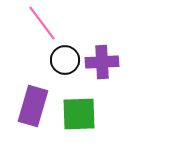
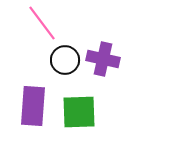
purple cross: moved 1 px right, 3 px up; rotated 16 degrees clockwise
purple rectangle: rotated 12 degrees counterclockwise
green square: moved 2 px up
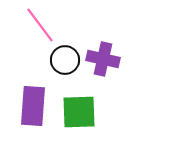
pink line: moved 2 px left, 2 px down
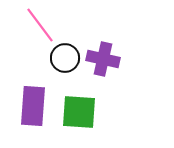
black circle: moved 2 px up
green square: rotated 6 degrees clockwise
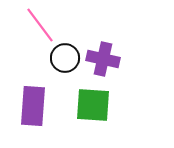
green square: moved 14 px right, 7 px up
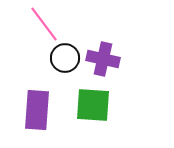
pink line: moved 4 px right, 1 px up
purple rectangle: moved 4 px right, 4 px down
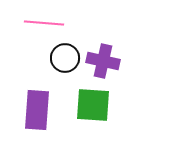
pink line: moved 1 px up; rotated 48 degrees counterclockwise
purple cross: moved 2 px down
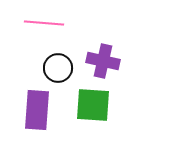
black circle: moved 7 px left, 10 px down
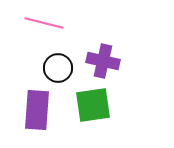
pink line: rotated 9 degrees clockwise
green square: rotated 12 degrees counterclockwise
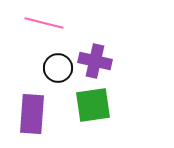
purple cross: moved 8 px left
purple rectangle: moved 5 px left, 4 px down
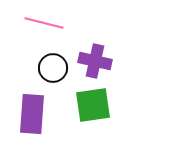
black circle: moved 5 px left
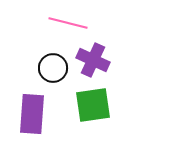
pink line: moved 24 px right
purple cross: moved 2 px left, 1 px up; rotated 12 degrees clockwise
